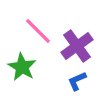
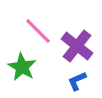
purple cross: rotated 16 degrees counterclockwise
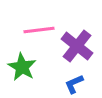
pink line: moved 1 px right, 1 px up; rotated 52 degrees counterclockwise
blue L-shape: moved 3 px left, 3 px down
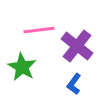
blue L-shape: rotated 30 degrees counterclockwise
